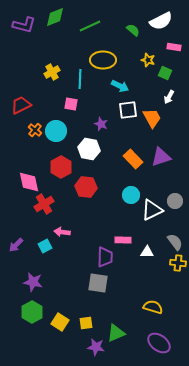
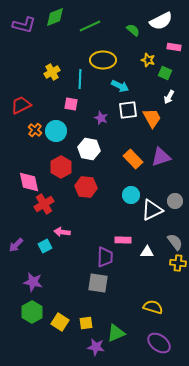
purple star at (101, 124): moved 6 px up
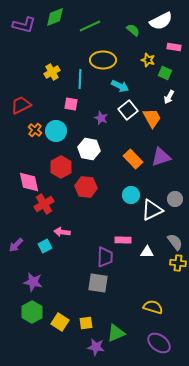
white square at (128, 110): rotated 30 degrees counterclockwise
gray circle at (175, 201): moved 2 px up
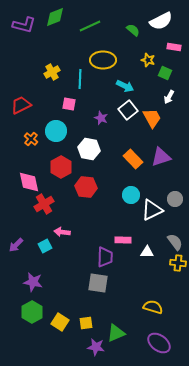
cyan arrow at (120, 86): moved 5 px right
pink square at (71, 104): moved 2 px left
orange cross at (35, 130): moved 4 px left, 9 px down
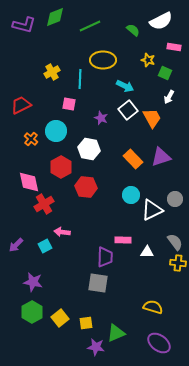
yellow square at (60, 322): moved 4 px up; rotated 18 degrees clockwise
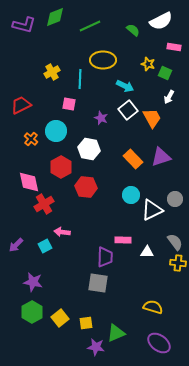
yellow star at (148, 60): moved 4 px down
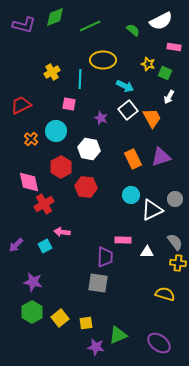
orange rectangle at (133, 159): rotated 18 degrees clockwise
yellow semicircle at (153, 307): moved 12 px right, 13 px up
green triangle at (116, 333): moved 2 px right, 2 px down
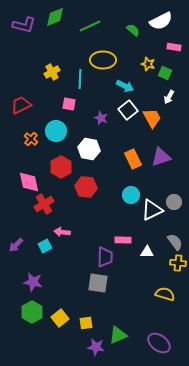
gray circle at (175, 199): moved 1 px left, 3 px down
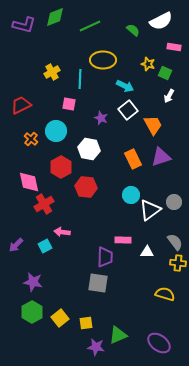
white arrow at (169, 97): moved 1 px up
orange trapezoid at (152, 118): moved 1 px right, 7 px down
white triangle at (152, 210): moved 2 px left; rotated 10 degrees counterclockwise
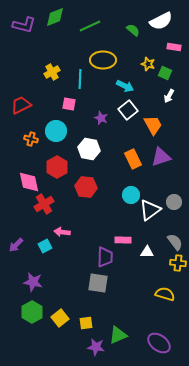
orange cross at (31, 139): rotated 24 degrees counterclockwise
red hexagon at (61, 167): moved 4 px left
